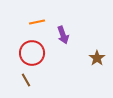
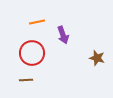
brown star: rotated 21 degrees counterclockwise
brown line: rotated 64 degrees counterclockwise
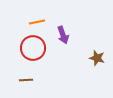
red circle: moved 1 px right, 5 px up
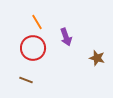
orange line: rotated 70 degrees clockwise
purple arrow: moved 3 px right, 2 px down
brown line: rotated 24 degrees clockwise
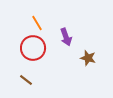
orange line: moved 1 px down
brown star: moved 9 px left
brown line: rotated 16 degrees clockwise
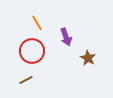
red circle: moved 1 px left, 3 px down
brown star: rotated 14 degrees clockwise
brown line: rotated 64 degrees counterclockwise
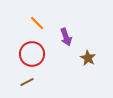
orange line: rotated 14 degrees counterclockwise
red circle: moved 3 px down
brown line: moved 1 px right, 2 px down
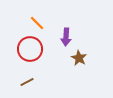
purple arrow: rotated 24 degrees clockwise
red circle: moved 2 px left, 5 px up
brown star: moved 9 px left
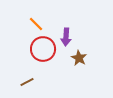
orange line: moved 1 px left, 1 px down
red circle: moved 13 px right
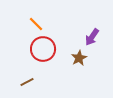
purple arrow: moved 26 px right; rotated 30 degrees clockwise
brown star: rotated 14 degrees clockwise
